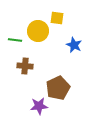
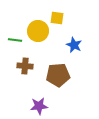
brown pentagon: moved 13 px up; rotated 20 degrees clockwise
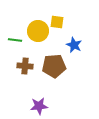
yellow square: moved 4 px down
brown pentagon: moved 4 px left, 9 px up
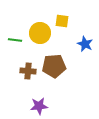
yellow square: moved 5 px right, 1 px up
yellow circle: moved 2 px right, 2 px down
blue star: moved 11 px right, 1 px up
brown cross: moved 3 px right, 5 px down
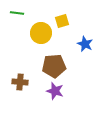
yellow square: rotated 24 degrees counterclockwise
yellow circle: moved 1 px right
green line: moved 2 px right, 27 px up
brown cross: moved 8 px left, 11 px down
purple star: moved 16 px right, 15 px up; rotated 24 degrees clockwise
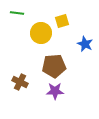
brown cross: rotated 21 degrees clockwise
purple star: rotated 18 degrees counterclockwise
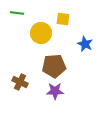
yellow square: moved 1 px right, 2 px up; rotated 24 degrees clockwise
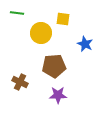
purple star: moved 3 px right, 4 px down
